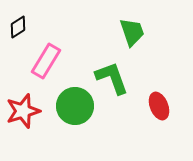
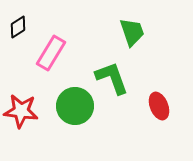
pink rectangle: moved 5 px right, 8 px up
red star: moved 2 px left; rotated 24 degrees clockwise
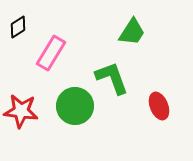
green trapezoid: rotated 52 degrees clockwise
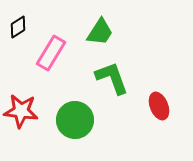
green trapezoid: moved 32 px left
green circle: moved 14 px down
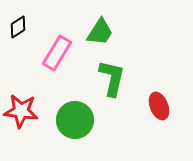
pink rectangle: moved 6 px right
green L-shape: rotated 33 degrees clockwise
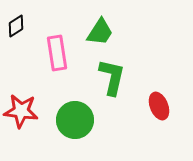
black diamond: moved 2 px left, 1 px up
pink rectangle: rotated 40 degrees counterclockwise
green L-shape: moved 1 px up
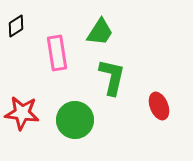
red star: moved 1 px right, 2 px down
